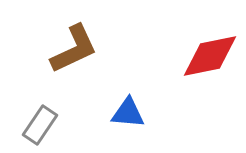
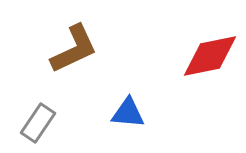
gray rectangle: moved 2 px left, 2 px up
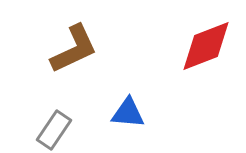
red diamond: moved 4 px left, 10 px up; rotated 10 degrees counterclockwise
gray rectangle: moved 16 px right, 7 px down
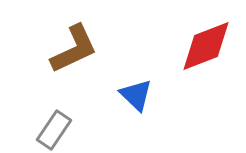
blue triangle: moved 8 px right, 18 px up; rotated 39 degrees clockwise
